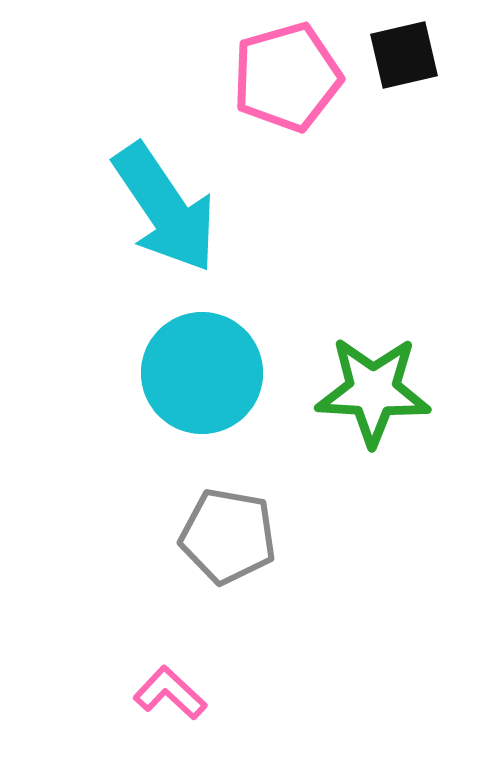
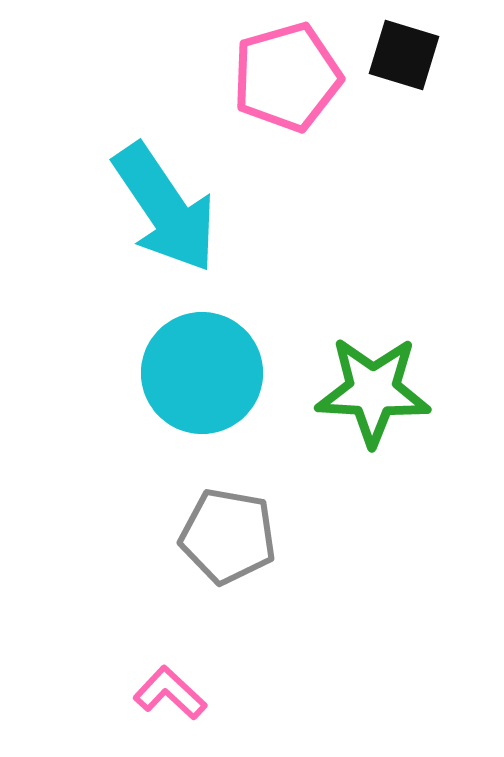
black square: rotated 30 degrees clockwise
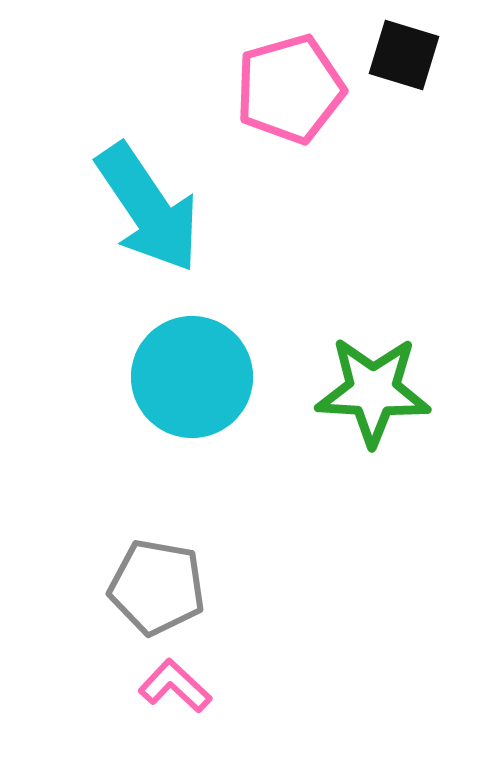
pink pentagon: moved 3 px right, 12 px down
cyan arrow: moved 17 px left
cyan circle: moved 10 px left, 4 px down
gray pentagon: moved 71 px left, 51 px down
pink L-shape: moved 5 px right, 7 px up
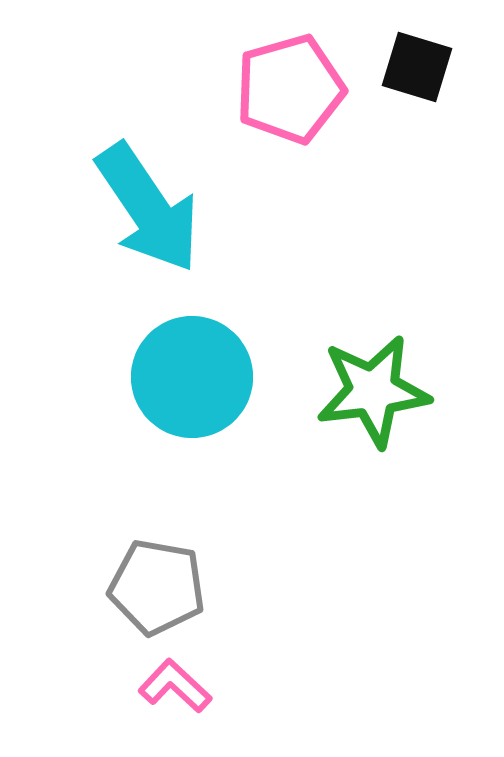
black square: moved 13 px right, 12 px down
green star: rotated 10 degrees counterclockwise
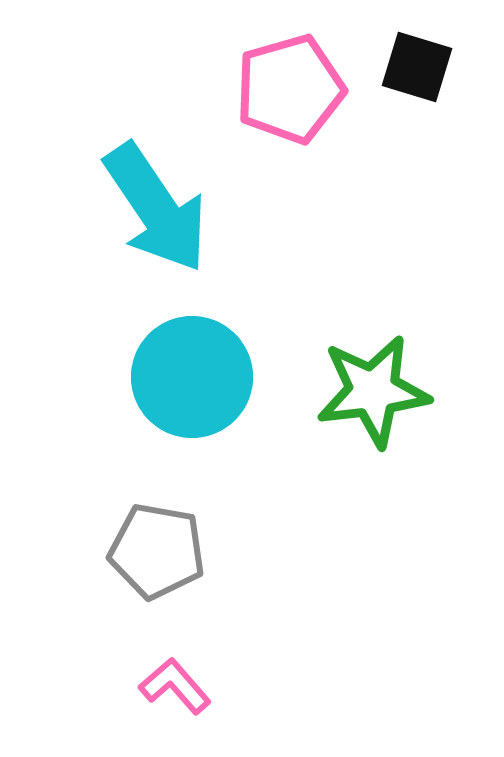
cyan arrow: moved 8 px right
gray pentagon: moved 36 px up
pink L-shape: rotated 6 degrees clockwise
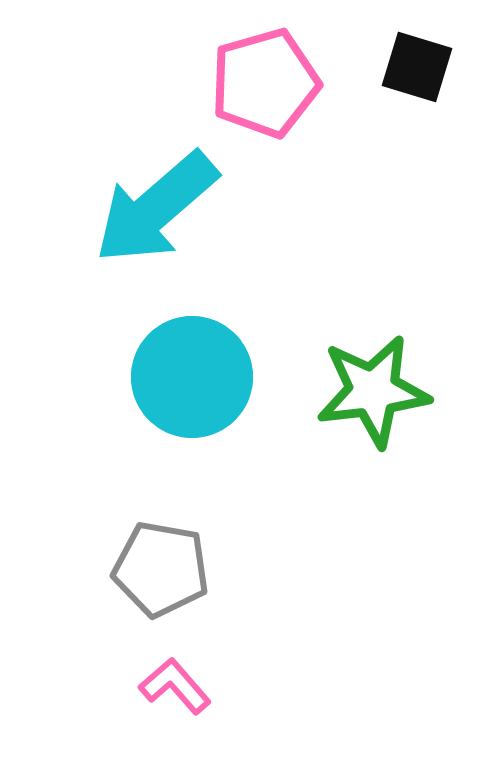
pink pentagon: moved 25 px left, 6 px up
cyan arrow: rotated 83 degrees clockwise
gray pentagon: moved 4 px right, 18 px down
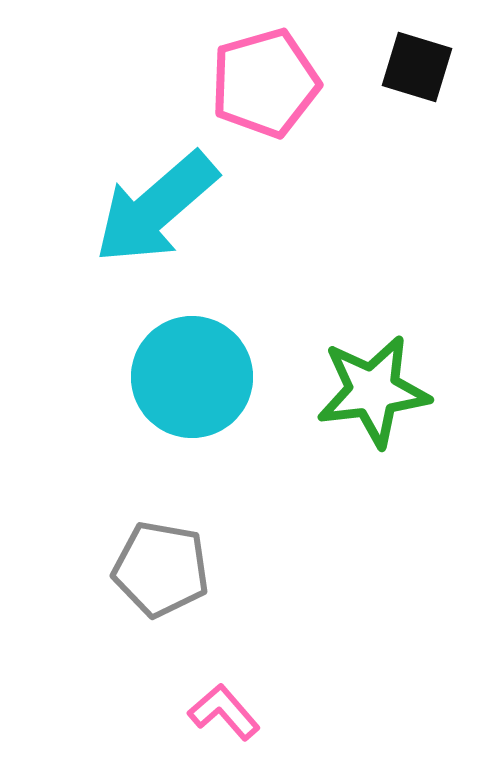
pink L-shape: moved 49 px right, 26 px down
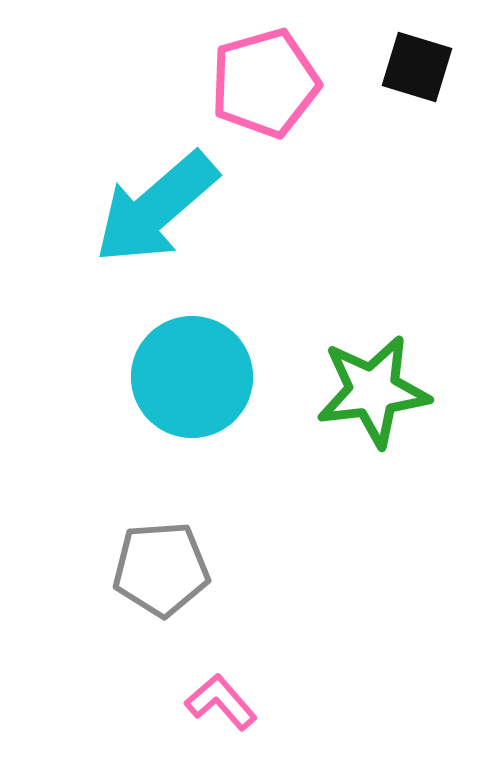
gray pentagon: rotated 14 degrees counterclockwise
pink L-shape: moved 3 px left, 10 px up
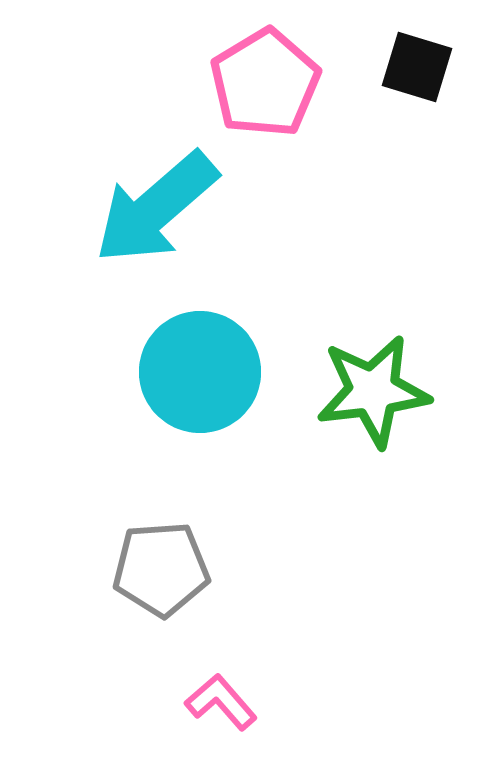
pink pentagon: rotated 15 degrees counterclockwise
cyan circle: moved 8 px right, 5 px up
